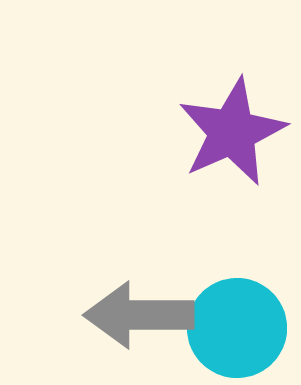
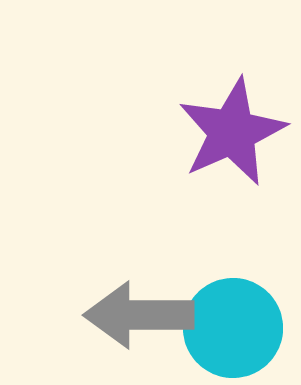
cyan circle: moved 4 px left
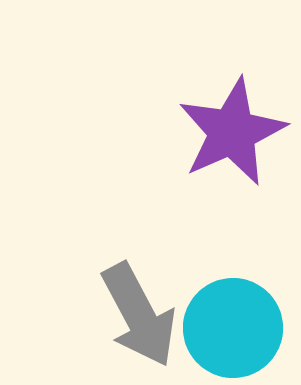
gray arrow: rotated 118 degrees counterclockwise
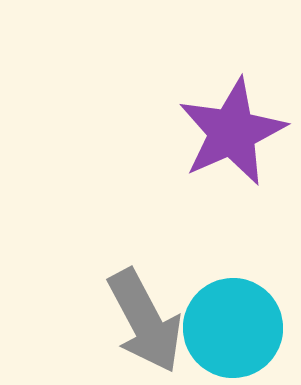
gray arrow: moved 6 px right, 6 px down
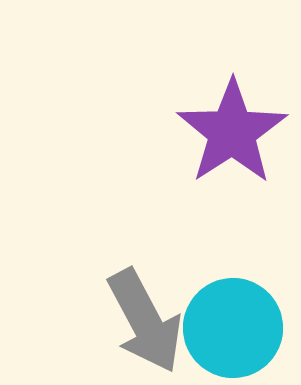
purple star: rotated 9 degrees counterclockwise
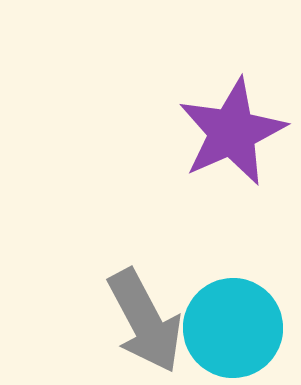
purple star: rotated 9 degrees clockwise
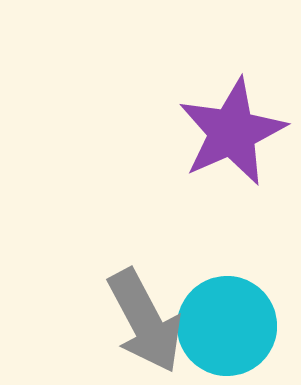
cyan circle: moved 6 px left, 2 px up
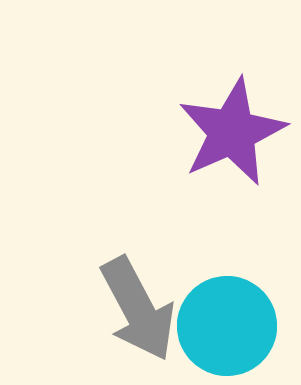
gray arrow: moved 7 px left, 12 px up
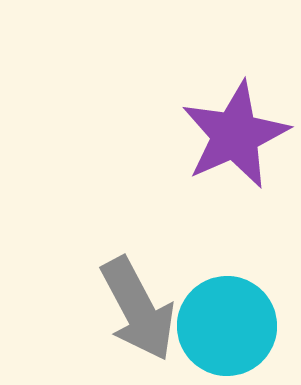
purple star: moved 3 px right, 3 px down
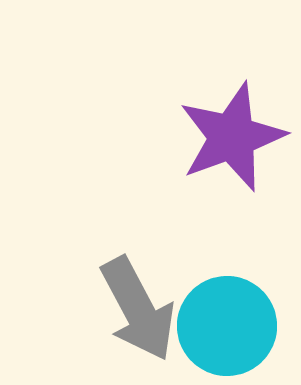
purple star: moved 3 px left, 2 px down; rotated 4 degrees clockwise
